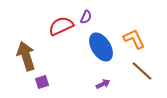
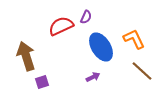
purple arrow: moved 10 px left, 7 px up
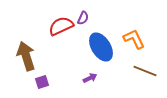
purple semicircle: moved 3 px left, 1 px down
brown line: moved 3 px right; rotated 20 degrees counterclockwise
purple arrow: moved 3 px left, 1 px down
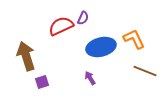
blue ellipse: rotated 72 degrees counterclockwise
purple arrow: rotated 96 degrees counterclockwise
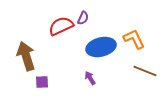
purple square: rotated 16 degrees clockwise
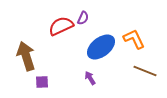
blue ellipse: rotated 24 degrees counterclockwise
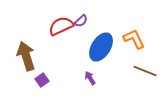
purple semicircle: moved 2 px left, 3 px down; rotated 24 degrees clockwise
blue ellipse: rotated 20 degrees counterclockwise
purple square: moved 2 px up; rotated 32 degrees counterclockwise
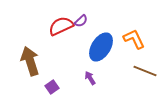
brown arrow: moved 4 px right, 5 px down
purple square: moved 10 px right, 7 px down
